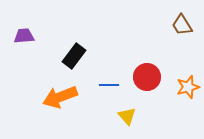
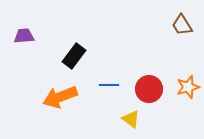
red circle: moved 2 px right, 12 px down
yellow triangle: moved 4 px right, 3 px down; rotated 12 degrees counterclockwise
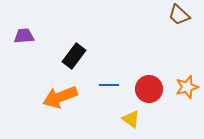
brown trapezoid: moved 3 px left, 10 px up; rotated 15 degrees counterclockwise
orange star: moved 1 px left
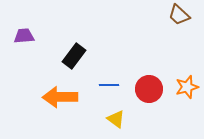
orange arrow: rotated 20 degrees clockwise
yellow triangle: moved 15 px left
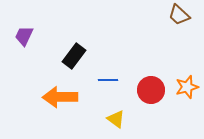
purple trapezoid: rotated 60 degrees counterclockwise
blue line: moved 1 px left, 5 px up
red circle: moved 2 px right, 1 px down
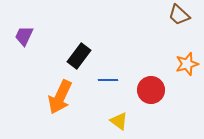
black rectangle: moved 5 px right
orange star: moved 23 px up
orange arrow: rotated 64 degrees counterclockwise
yellow triangle: moved 3 px right, 2 px down
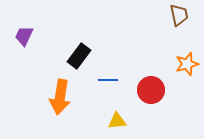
brown trapezoid: rotated 145 degrees counterclockwise
orange arrow: rotated 16 degrees counterclockwise
yellow triangle: moved 2 px left; rotated 42 degrees counterclockwise
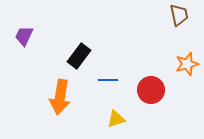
yellow triangle: moved 1 px left, 2 px up; rotated 12 degrees counterclockwise
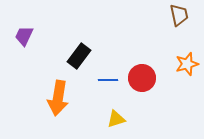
red circle: moved 9 px left, 12 px up
orange arrow: moved 2 px left, 1 px down
